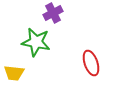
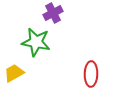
red ellipse: moved 11 px down; rotated 20 degrees clockwise
yellow trapezoid: rotated 145 degrees clockwise
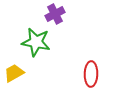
purple cross: moved 2 px right, 1 px down
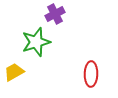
green star: rotated 28 degrees counterclockwise
yellow trapezoid: moved 1 px up
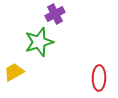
green star: moved 3 px right
red ellipse: moved 8 px right, 4 px down
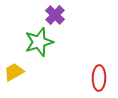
purple cross: moved 1 px down; rotated 18 degrees counterclockwise
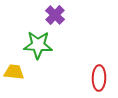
green star: moved 1 px left, 3 px down; rotated 20 degrees clockwise
yellow trapezoid: rotated 35 degrees clockwise
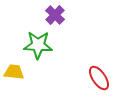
red ellipse: rotated 35 degrees counterclockwise
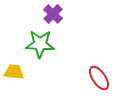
purple cross: moved 2 px left, 1 px up
green star: moved 2 px right, 1 px up
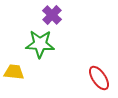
purple cross: moved 1 px left, 1 px down
